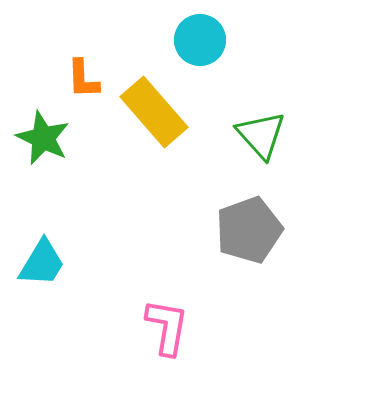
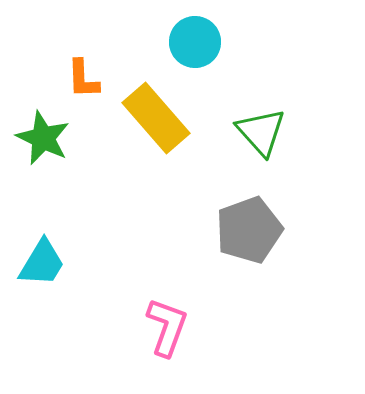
cyan circle: moved 5 px left, 2 px down
yellow rectangle: moved 2 px right, 6 px down
green triangle: moved 3 px up
pink L-shape: rotated 10 degrees clockwise
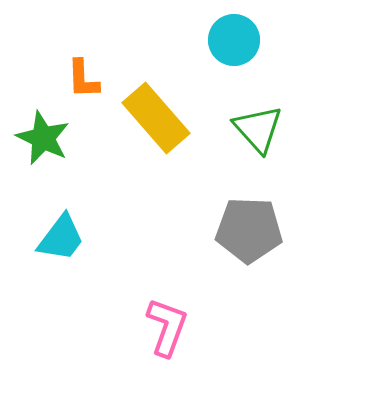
cyan circle: moved 39 px right, 2 px up
green triangle: moved 3 px left, 3 px up
gray pentagon: rotated 22 degrees clockwise
cyan trapezoid: moved 19 px right, 25 px up; rotated 6 degrees clockwise
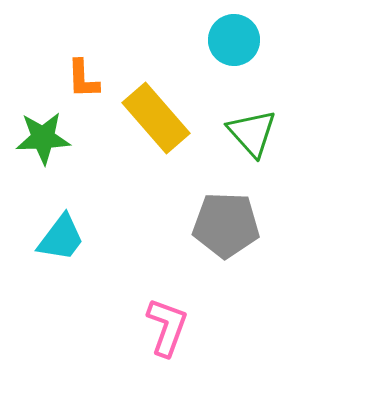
green triangle: moved 6 px left, 4 px down
green star: rotated 28 degrees counterclockwise
gray pentagon: moved 23 px left, 5 px up
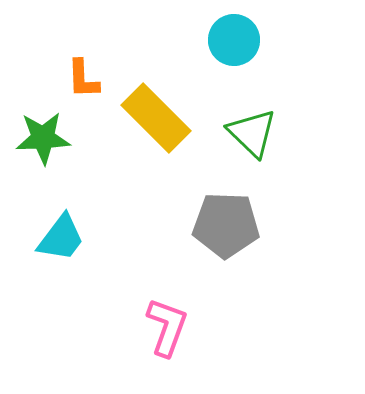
yellow rectangle: rotated 4 degrees counterclockwise
green triangle: rotated 4 degrees counterclockwise
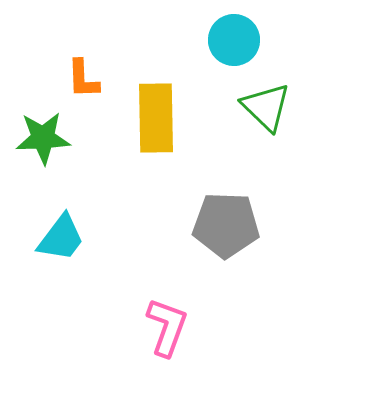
yellow rectangle: rotated 44 degrees clockwise
green triangle: moved 14 px right, 26 px up
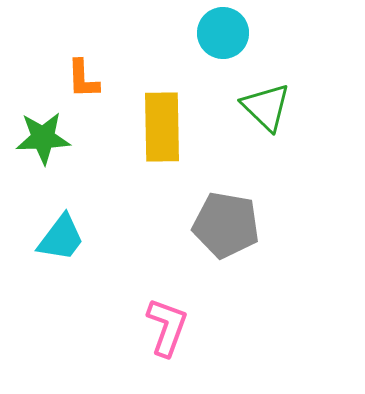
cyan circle: moved 11 px left, 7 px up
yellow rectangle: moved 6 px right, 9 px down
gray pentagon: rotated 8 degrees clockwise
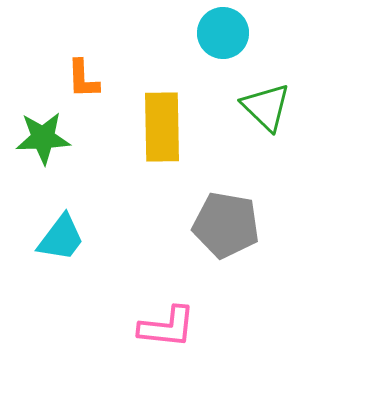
pink L-shape: rotated 76 degrees clockwise
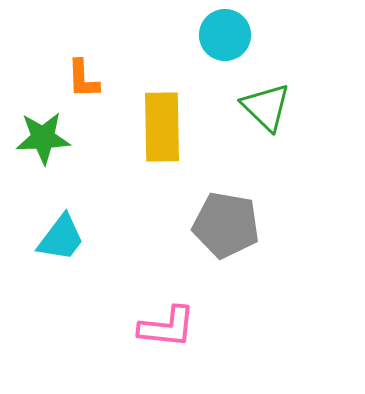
cyan circle: moved 2 px right, 2 px down
